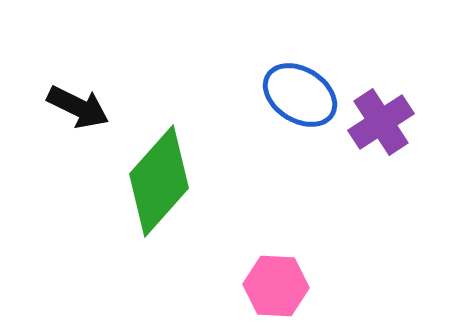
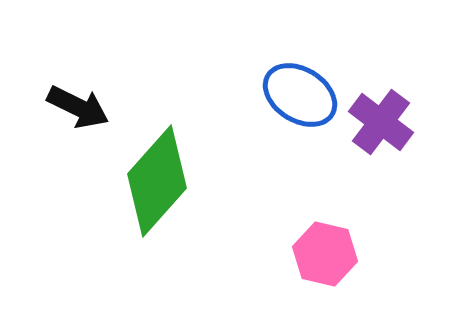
purple cross: rotated 20 degrees counterclockwise
green diamond: moved 2 px left
pink hexagon: moved 49 px right, 32 px up; rotated 10 degrees clockwise
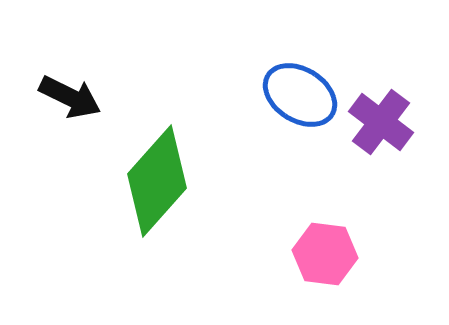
black arrow: moved 8 px left, 10 px up
pink hexagon: rotated 6 degrees counterclockwise
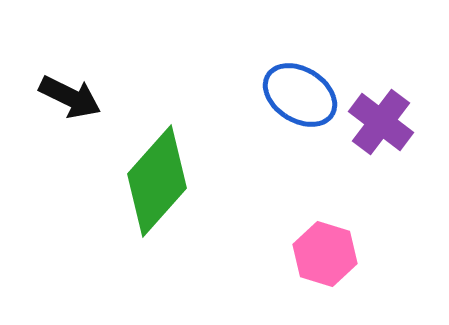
pink hexagon: rotated 10 degrees clockwise
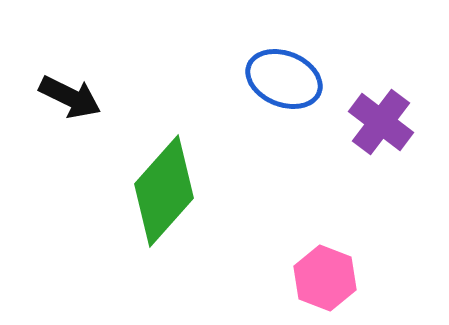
blue ellipse: moved 16 px left, 16 px up; rotated 10 degrees counterclockwise
green diamond: moved 7 px right, 10 px down
pink hexagon: moved 24 px down; rotated 4 degrees clockwise
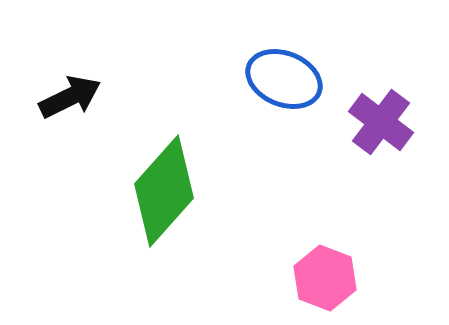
black arrow: rotated 52 degrees counterclockwise
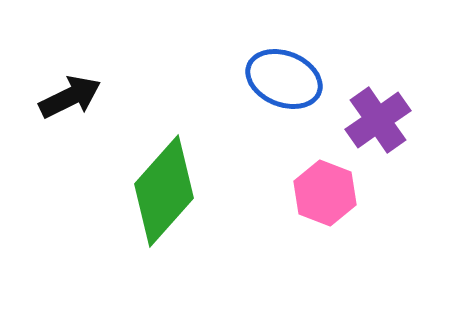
purple cross: moved 3 px left, 2 px up; rotated 18 degrees clockwise
pink hexagon: moved 85 px up
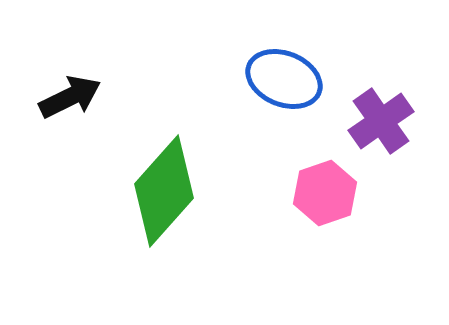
purple cross: moved 3 px right, 1 px down
pink hexagon: rotated 20 degrees clockwise
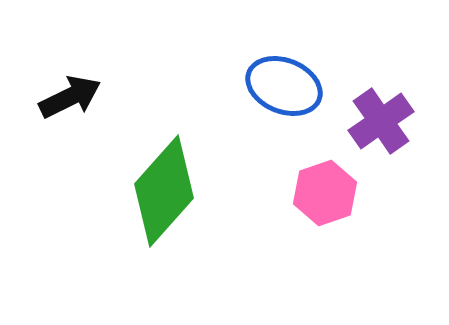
blue ellipse: moved 7 px down
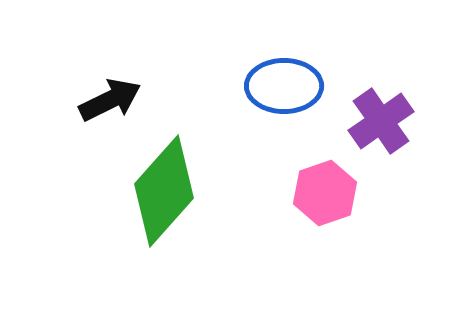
blue ellipse: rotated 22 degrees counterclockwise
black arrow: moved 40 px right, 3 px down
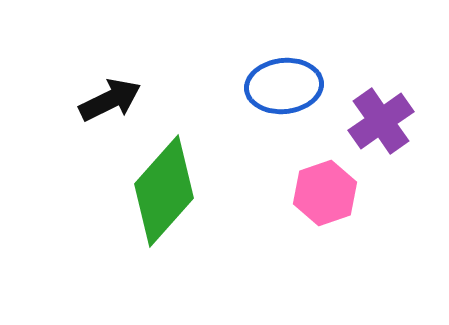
blue ellipse: rotated 6 degrees counterclockwise
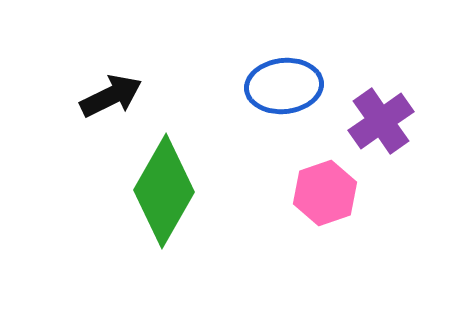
black arrow: moved 1 px right, 4 px up
green diamond: rotated 12 degrees counterclockwise
